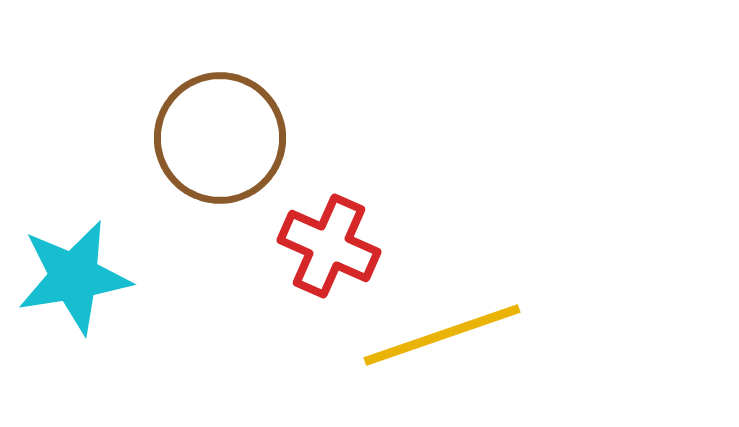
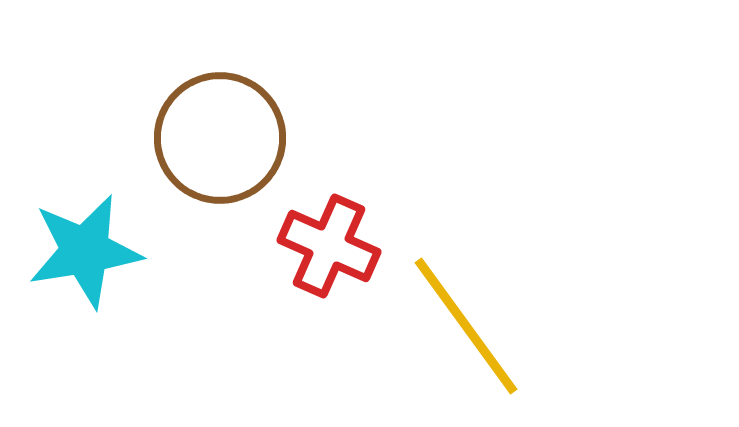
cyan star: moved 11 px right, 26 px up
yellow line: moved 24 px right, 9 px up; rotated 73 degrees clockwise
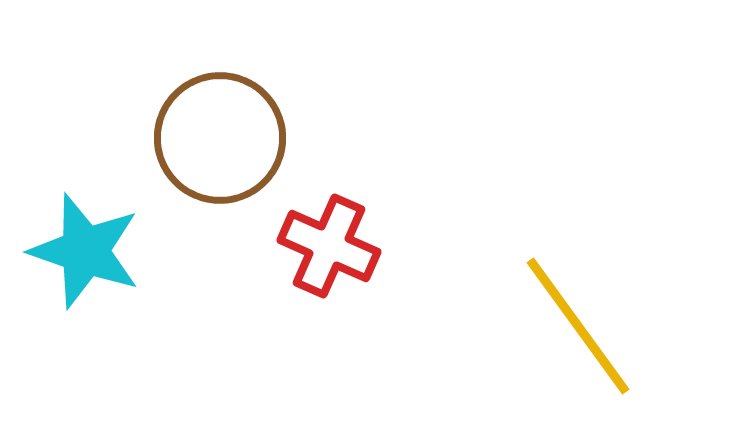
cyan star: rotated 28 degrees clockwise
yellow line: moved 112 px right
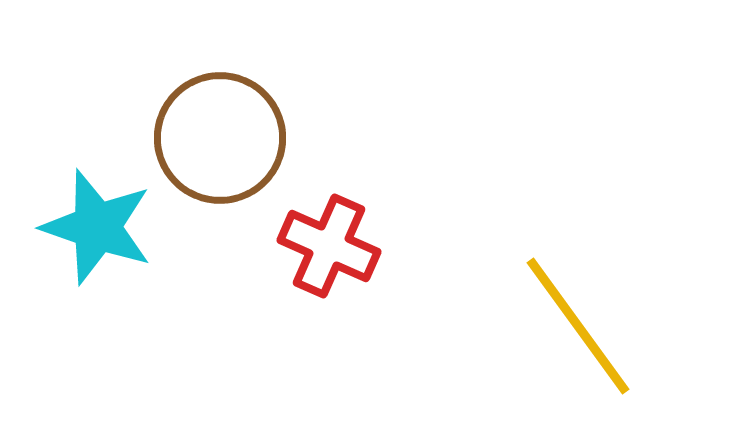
cyan star: moved 12 px right, 24 px up
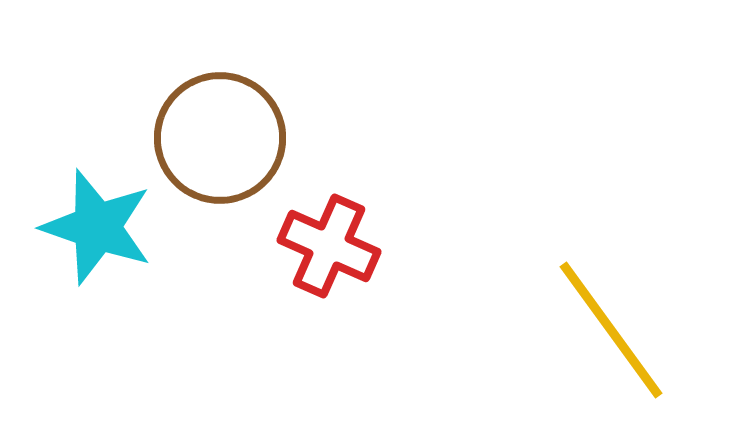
yellow line: moved 33 px right, 4 px down
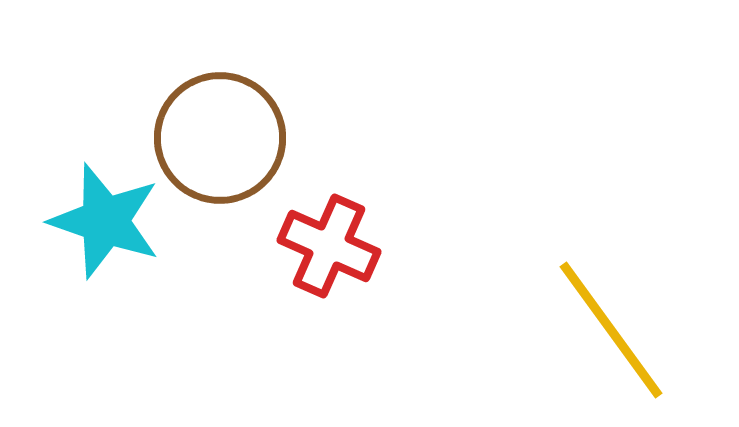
cyan star: moved 8 px right, 6 px up
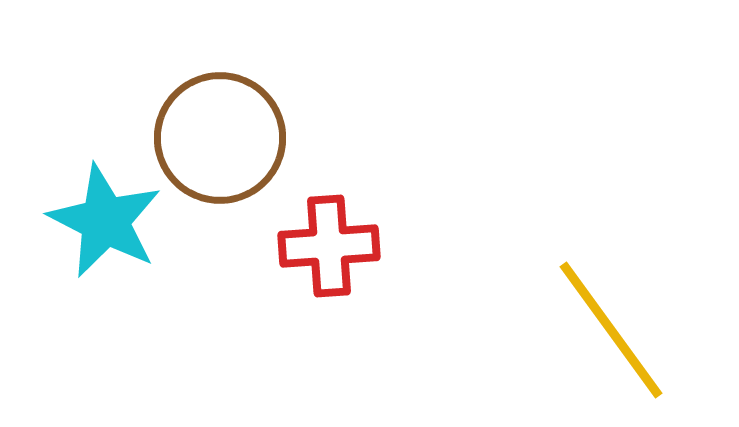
cyan star: rotated 8 degrees clockwise
red cross: rotated 28 degrees counterclockwise
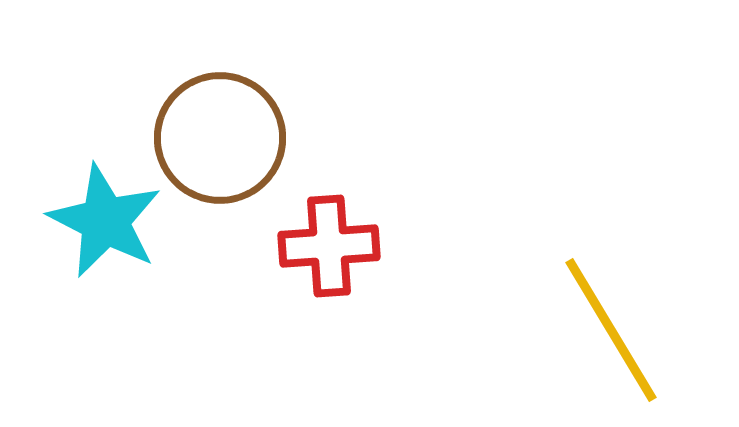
yellow line: rotated 5 degrees clockwise
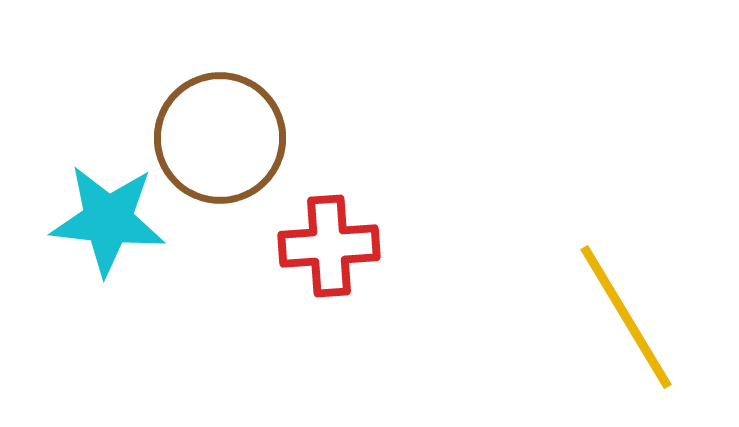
cyan star: moved 3 px right, 1 px up; rotated 21 degrees counterclockwise
yellow line: moved 15 px right, 13 px up
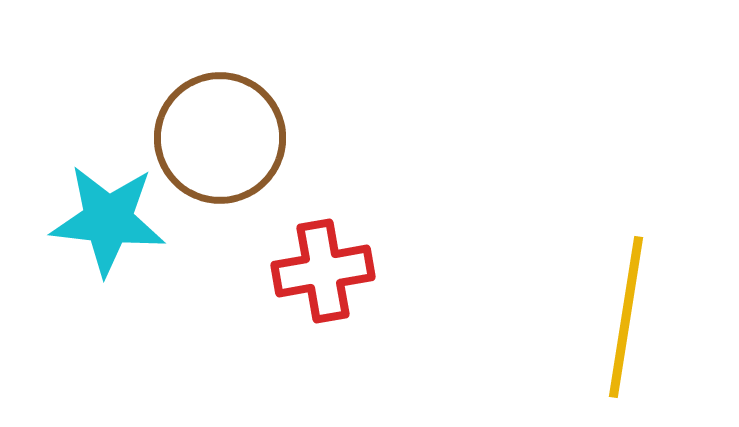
red cross: moved 6 px left, 25 px down; rotated 6 degrees counterclockwise
yellow line: rotated 40 degrees clockwise
